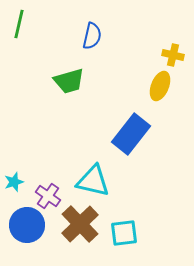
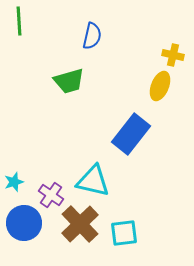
green line: moved 3 px up; rotated 16 degrees counterclockwise
purple cross: moved 3 px right, 1 px up
blue circle: moved 3 px left, 2 px up
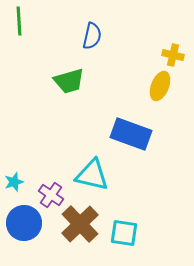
blue rectangle: rotated 72 degrees clockwise
cyan triangle: moved 1 px left, 6 px up
cyan square: rotated 16 degrees clockwise
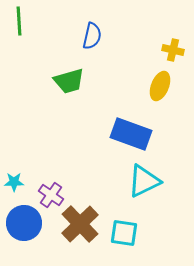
yellow cross: moved 5 px up
cyan triangle: moved 52 px right, 6 px down; rotated 39 degrees counterclockwise
cyan star: rotated 18 degrees clockwise
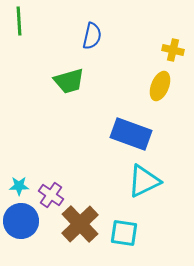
cyan star: moved 5 px right, 4 px down
blue circle: moved 3 px left, 2 px up
